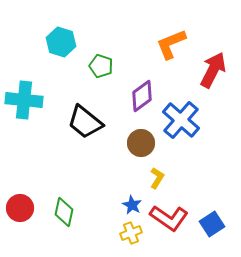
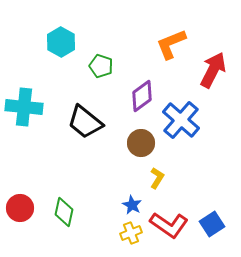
cyan hexagon: rotated 12 degrees clockwise
cyan cross: moved 7 px down
red L-shape: moved 7 px down
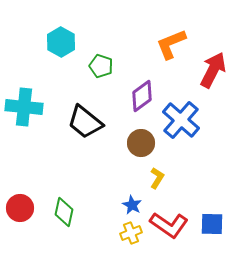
blue square: rotated 35 degrees clockwise
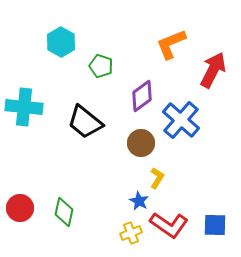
blue star: moved 7 px right, 4 px up
blue square: moved 3 px right, 1 px down
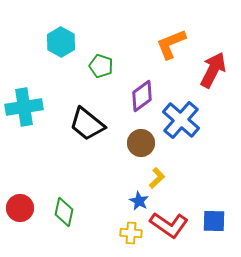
cyan cross: rotated 15 degrees counterclockwise
black trapezoid: moved 2 px right, 2 px down
yellow L-shape: rotated 15 degrees clockwise
blue square: moved 1 px left, 4 px up
yellow cross: rotated 25 degrees clockwise
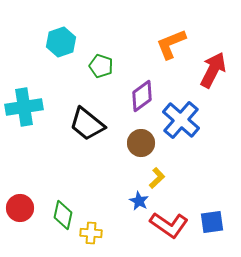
cyan hexagon: rotated 12 degrees clockwise
green diamond: moved 1 px left, 3 px down
blue square: moved 2 px left, 1 px down; rotated 10 degrees counterclockwise
yellow cross: moved 40 px left
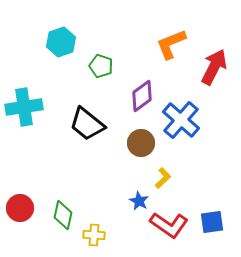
red arrow: moved 1 px right, 3 px up
yellow L-shape: moved 6 px right
yellow cross: moved 3 px right, 2 px down
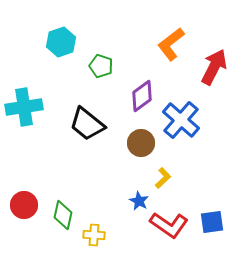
orange L-shape: rotated 16 degrees counterclockwise
red circle: moved 4 px right, 3 px up
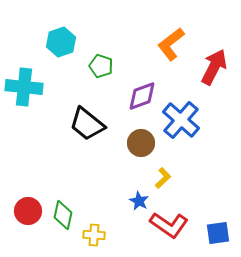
purple diamond: rotated 16 degrees clockwise
cyan cross: moved 20 px up; rotated 15 degrees clockwise
red circle: moved 4 px right, 6 px down
blue square: moved 6 px right, 11 px down
